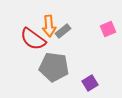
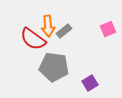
orange arrow: moved 1 px left
gray rectangle: moved 1 px right
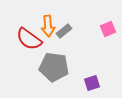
red semicircle: moved 4 px left
purple square: moved 2 px right; rotated 14 degrees clockwise
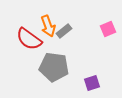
orange arrow: rotated 15 degrees counterclockwise
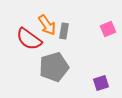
orange arrow: moved 1 px left, 1 px up; rotated 15 degrees counterclockwise
gray rectangle: rotated 42 degrees counterclockwise
gray pentagon: rotated 24 degrees counterclockwise
purple square: moved 9 px right
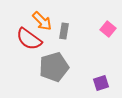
orange arrow: moved 5 px left, 4 px up; rotated 10 degrees counterclockwise
pink square: rotated 28 degrees counterclockwise
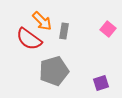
gray pentagon: moved 4 px down
